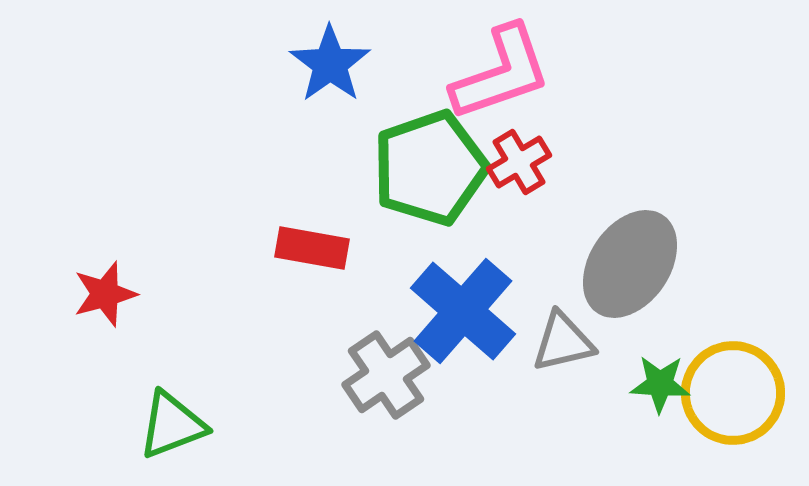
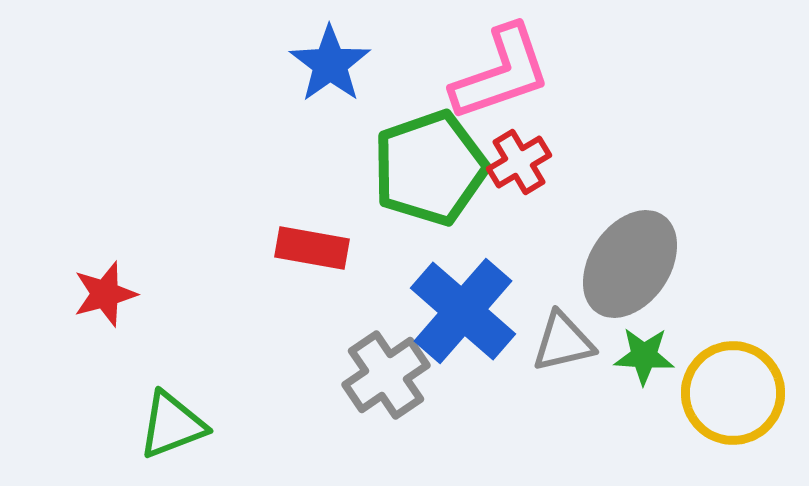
green star: moved 16 px left, 28 px up
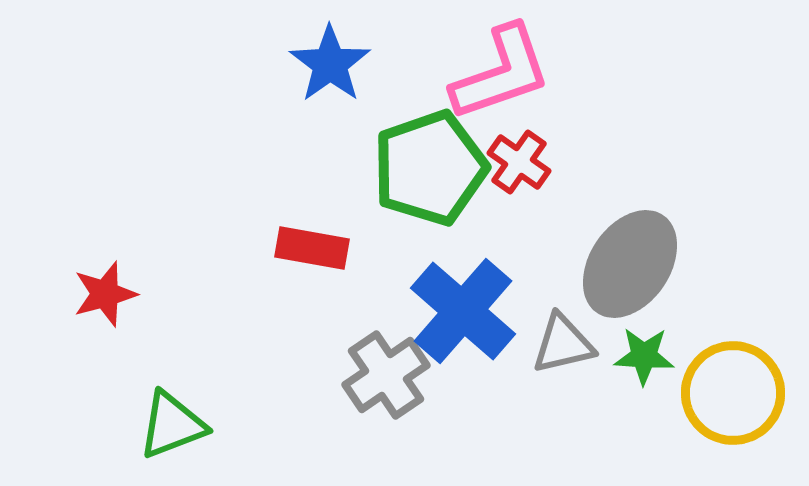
red cross: rotated 24 degrees counterclockwise
gray triangle: moved 2 px down
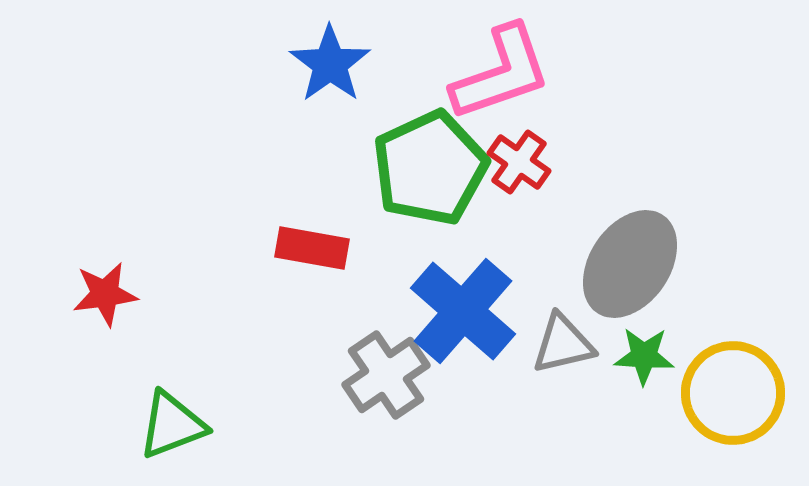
green pentagon: rotated 6 degrees counterclockwise
red star: rotated 8 degrees clockwise
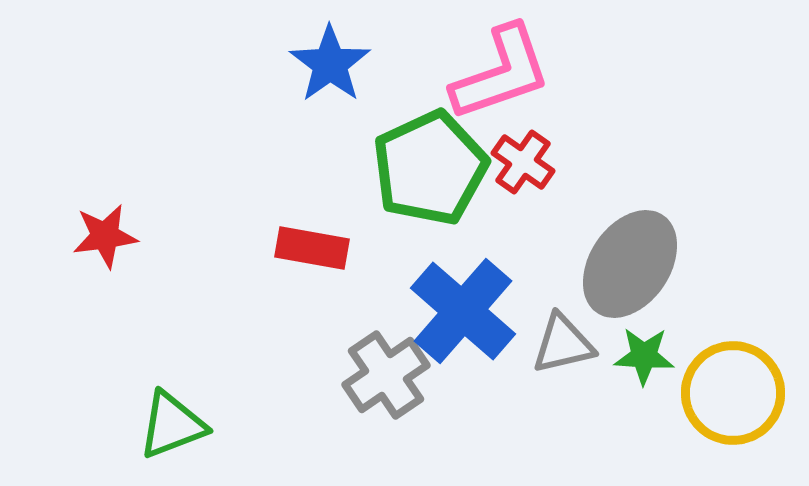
red cross: moved 4 px right
red star: moved 58 px up
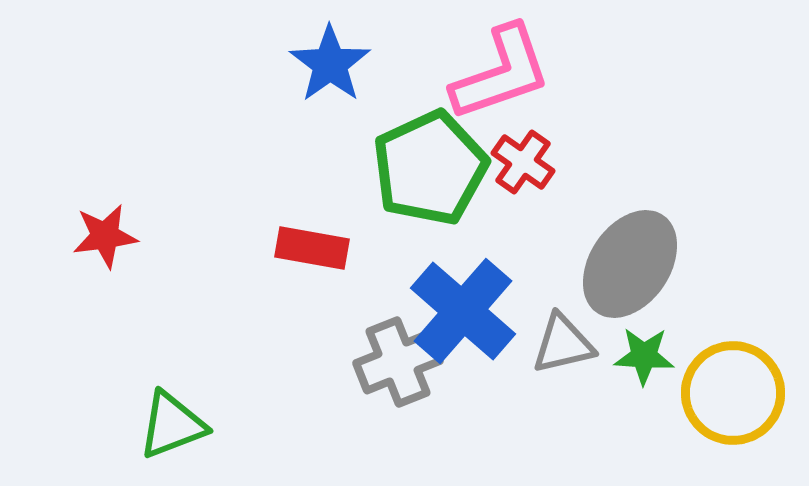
gray cross: moved 12 px right, 13 px up; rotated 12 degrees clockwise
